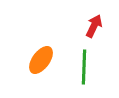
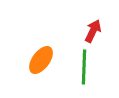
red arrow: moved 1 px left, 5 px down
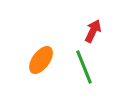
green line: rotated 24 degrees counterclockwise
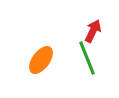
green line: moved 3 px right, 9 px up
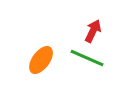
green line: rotated 44 degrees counterclockwise
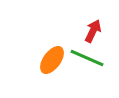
orange ellipse: moved 11 px right
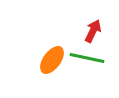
green line: rotated 12 degrees counterclockwise
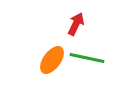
red arrow: moved 17 px left, 7 px up
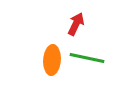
orange ellipse: rotated 32 degrees counterclockwise
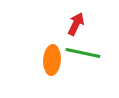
green line: moved 4 px left, 5 px up
